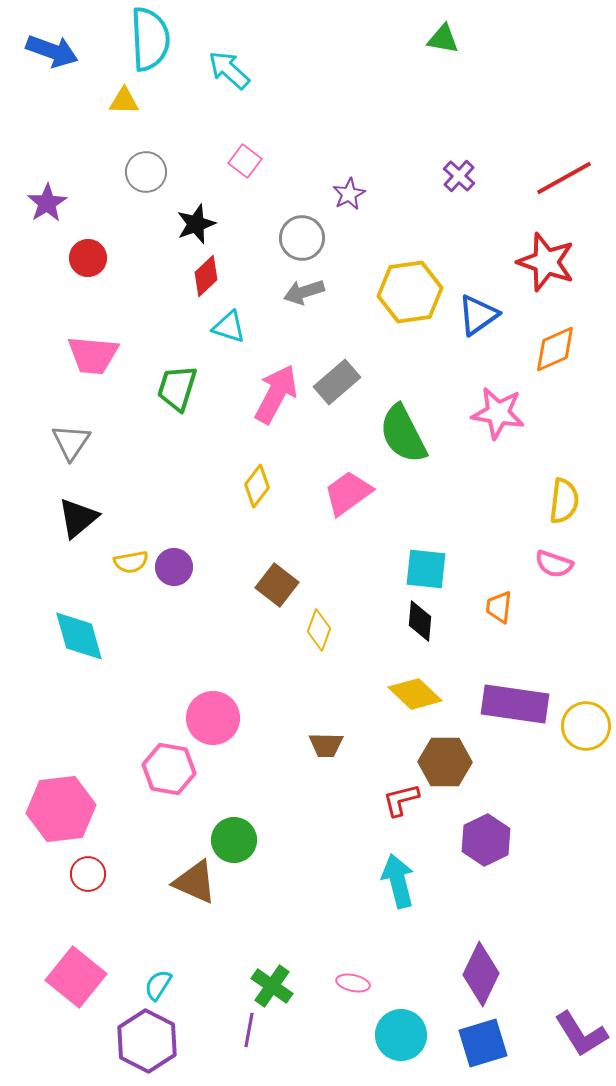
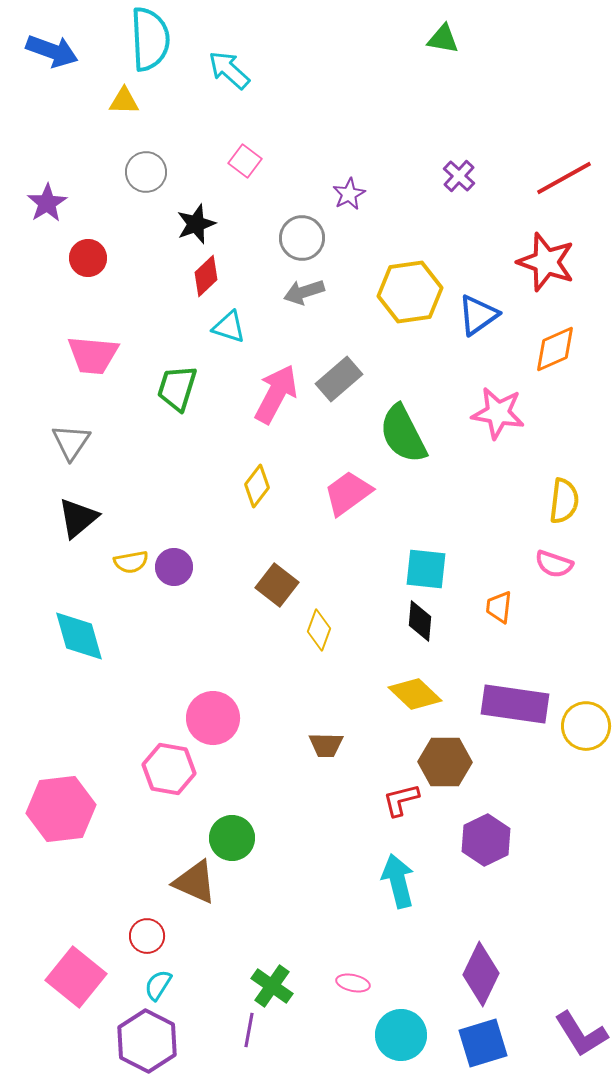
gray rectangle at (337, 382): moved 2 px right, 3 px up
green circle at (234, 840): moved 2 px left, 2 px up
red circle at (88, 874): moved 59 px right, 62 px down
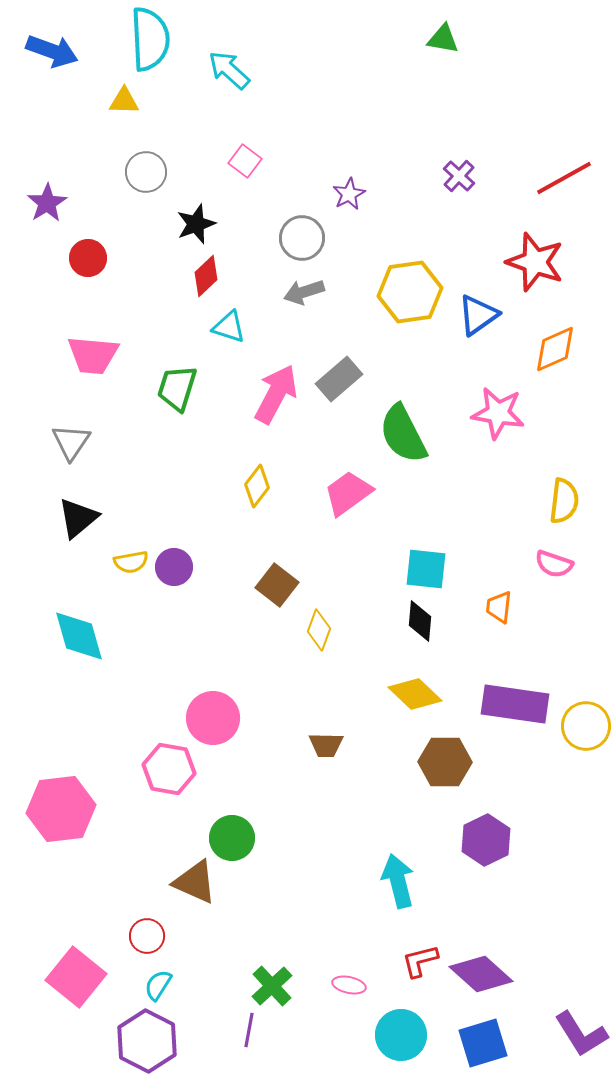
red star at (546, 262): moved 11 px left
red L-shape at (401, 800): moved 19 px right, 161 px down
purple diamond at (481, 974): rotated 74 degrees counterclockwise
pink ellipse at (353, 983): moved 4 px left, 2 px down
green cross at (272, 986): rotated 12 degrees clockwise
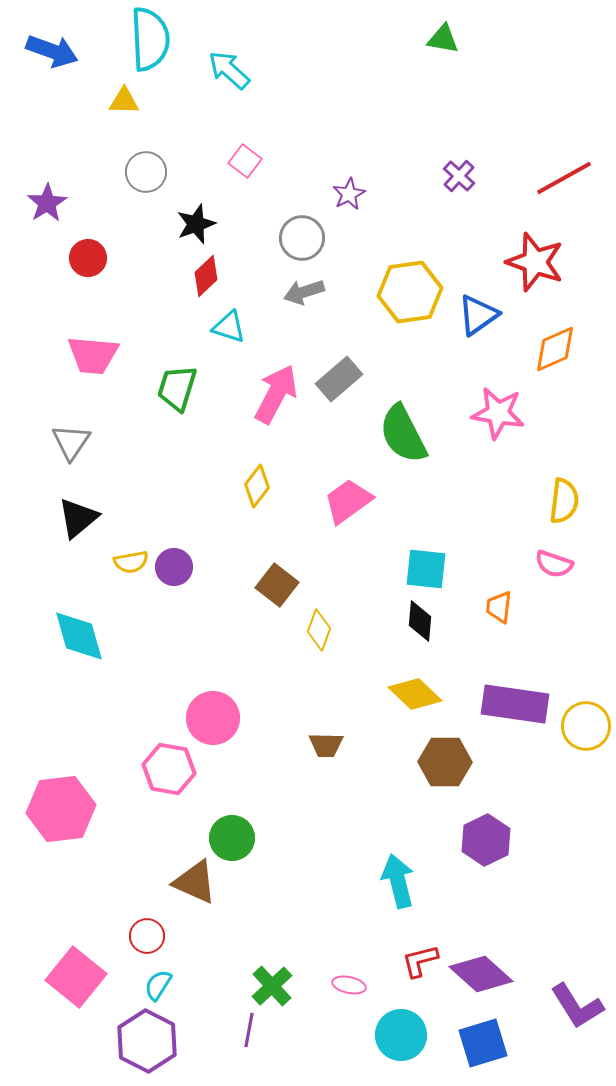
pink trapezoid at (348, 493): moved 8 px down
purple L-shape at (581, 1034): moved 4 px left, 28 px up
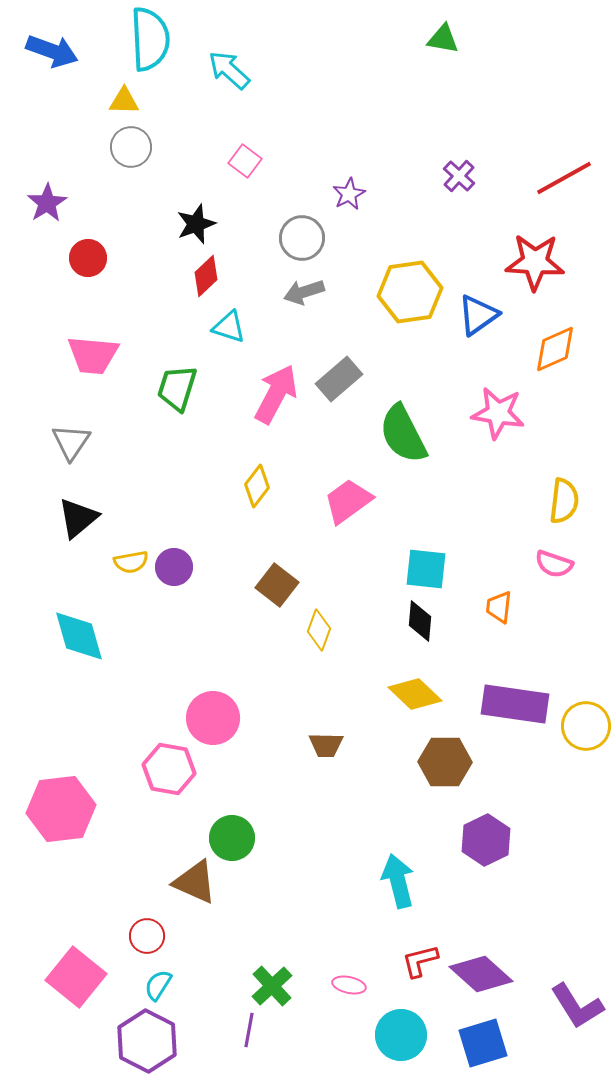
gray circle at (146, 172): moved 15 px left, 25 px up
red star at (535, 262): rotated 16 degrees counterclockwise
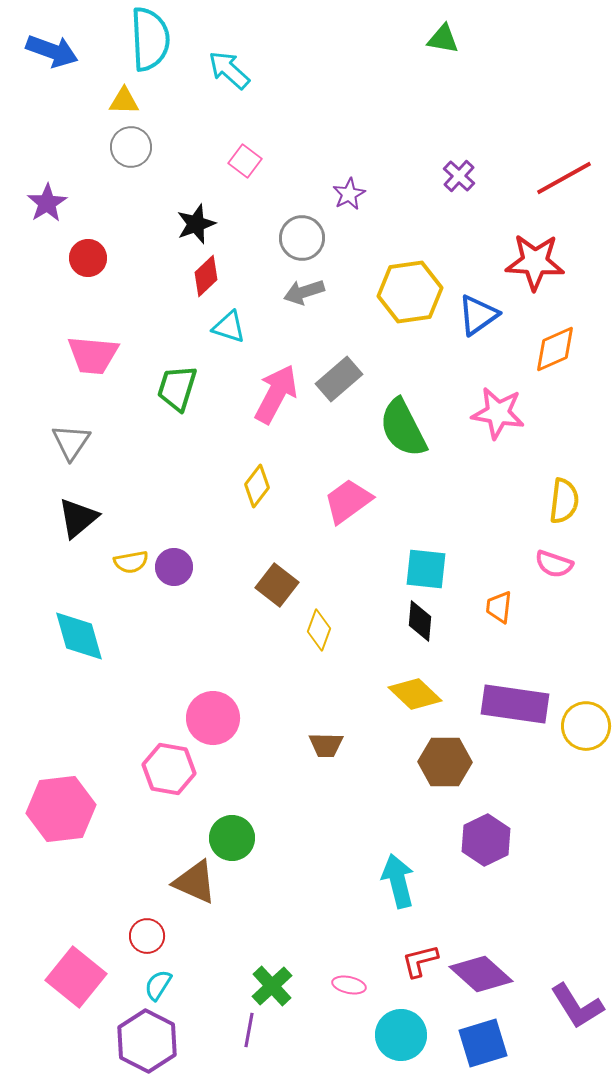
green semicircle at (403, 434): moved 6 px up
